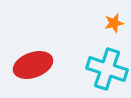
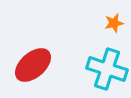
red ellipse: rotated 21 degrees counterclockwise
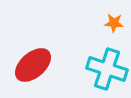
orange star: rotated 18 degrees clockwise
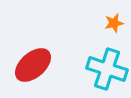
orange star: rotated 18 degrees counterclockwise
